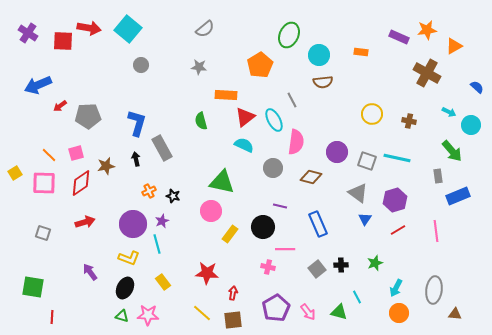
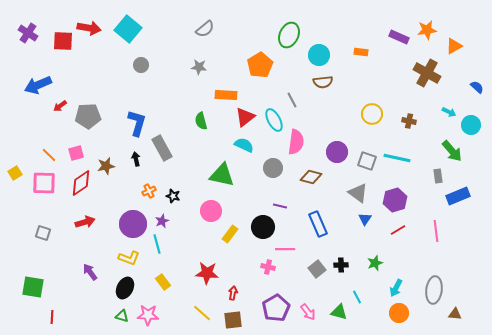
green triangle at (222, 182): moved 7 px up
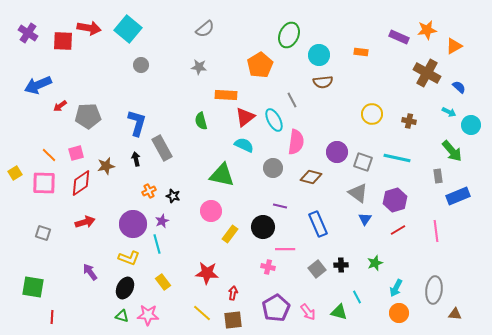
blue semicircle at (477, 87): moved 18 px left
gray square at (367, 161): moved 4 px left, 1 px down
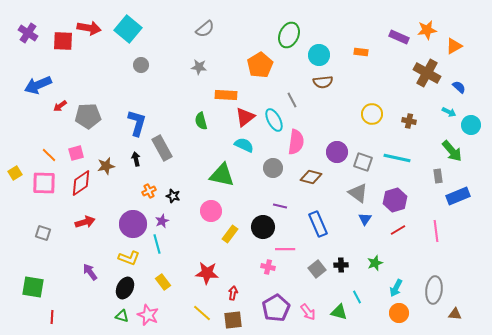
pink star at (148, 315): rotated 20 degrees clockwise
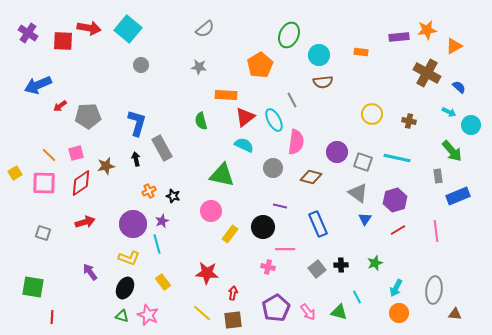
purple rectangle at (399, 37): rotated 30 degrees counterclockwise
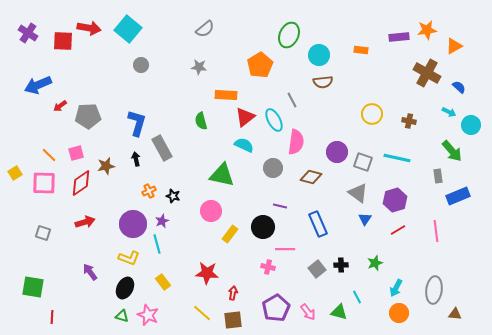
orange rectangle at (361, 52): moved 2 px up
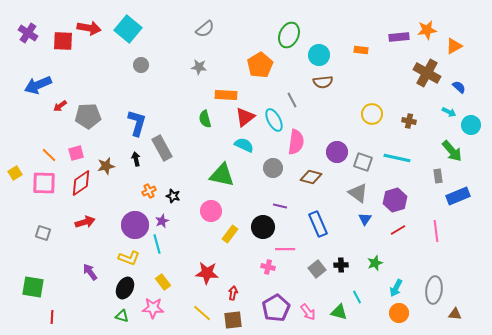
green semicircle at (201, 121): moved 4 px right, 2 px up
purple circle at (133, 224): moved 2 px right, 1 px down
pink star at (148, 315): moved 5 px right, 7 px up; rotated 20 degrees counterclockwise
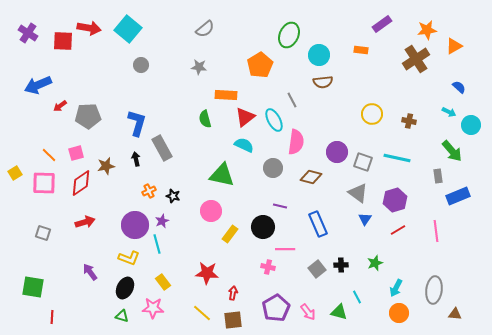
purple rectangle at (399, 37): moved 17 px left, 13 px up; rotated 30 degrees counterclockwise
brown cross at (427, 73): moved 11 px left, 14 px up; rotated 28 degrees clockwise
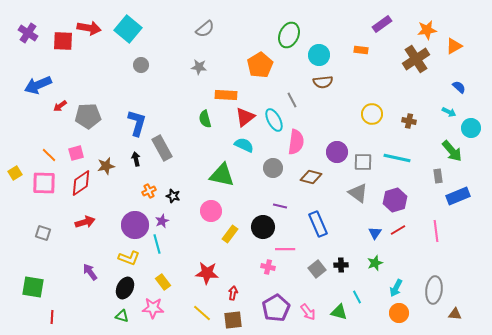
cyan circle at (471, 125): moved 3 px down
gray square at (363, 162): rotated 18 degrees counterclockwise
blue triangle at (365, 219): moved 10 px right, 14 px down
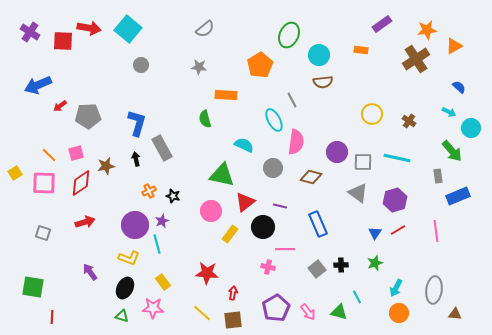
purple cross at (28, 33): moved 2 px right, 1 px up
red triangle at (245, 117): moved 85 px down
brown cross at (409, 121): rotated 24 degrees clockwise
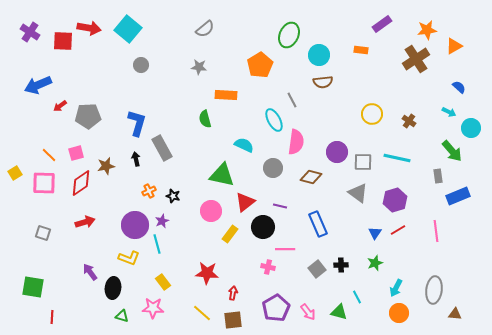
black ellipse at (125, 288): moved 12 px left; rotated 20 degrees counterclockwise
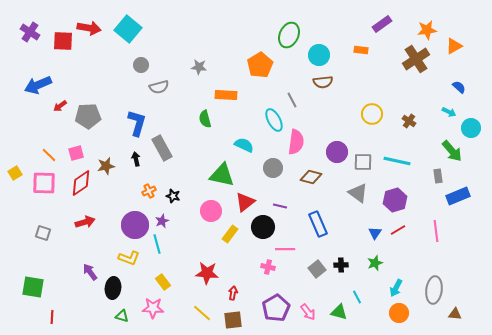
gray semicircle at (205, 29): moved 46 px left, 58 px down; rotated 24 degrees clockwise
cyan line at (397, 158): moved 3 px down
